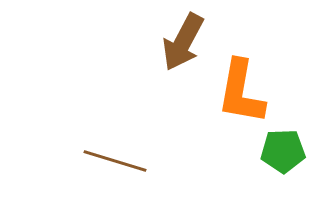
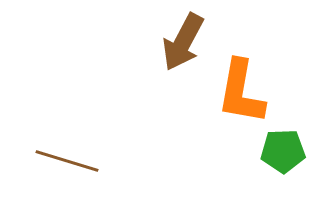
brown line: moved 48 px left
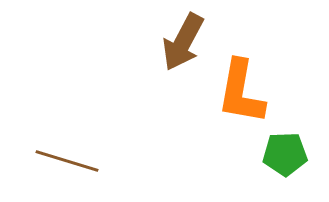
green pentagon: moved 2 px right, 3 px down
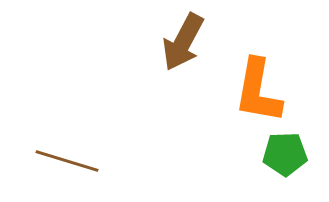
orange L-shape: moved 17 px right, 1 px up
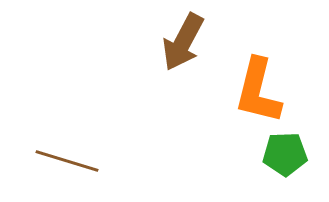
orange L-shape: rotated 4 degrees clockwise
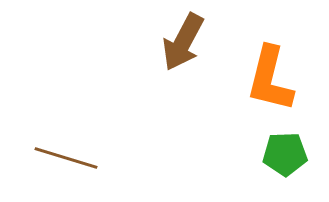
orange L-shape: moved 12 px right, 12 px up
brown line: moved 1 px left, 3 px up
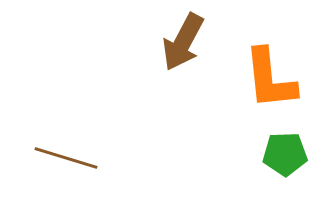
orange L-shape: rotated 20 degrees counterclockwise
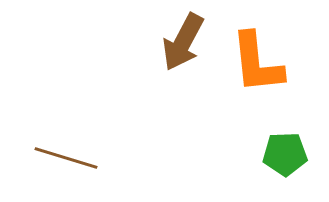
orange L-shape: moved 13 px left, 16 px up
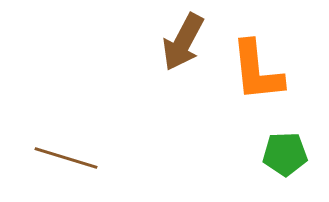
orange L-shape: moved 8 px down
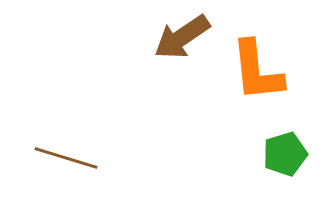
brown arrow: moved 1 px left, 5 px up; rotated 28 degrees clockwise
green pentagon: rotated 15 degrees counterclockwise
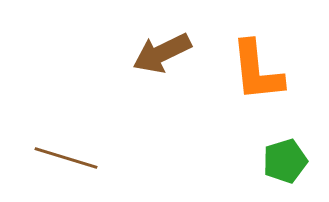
brown arrow: moved 20 px left, 16 px down; rotated 8 degrees clockwise
green pentagon: moved 7 px down
